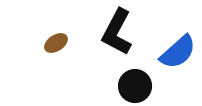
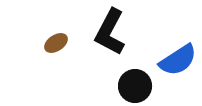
black L-shape: moved 7 px left
blue semicircle: moved 8 px down; rotated 9 degrees clockwise
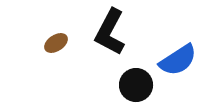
black circle: moved 1 px right, 1 px up
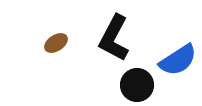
black L-shape: moved 4 px right, 6 px down
black circle: moved 1 px right
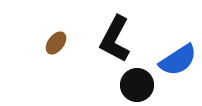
black L-shape: moved 1 px right, 1 px down
brown ellipse: rotated 20 degrees counterclockwise
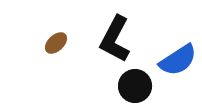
brown ellipse: rotated 10 degrees clockwise
black circle: moved 2 px left, 1 px down
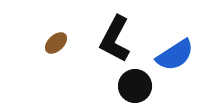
blue semicircle: moved 3 px left, 5 px up
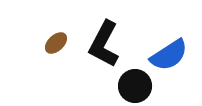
black L-shape: moved 11 px left, 5 px down
blue semicircle: moved 6 px left
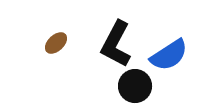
black L-shape: moved 12 px right
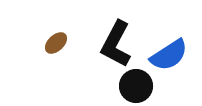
black circle: moved 1 px right
